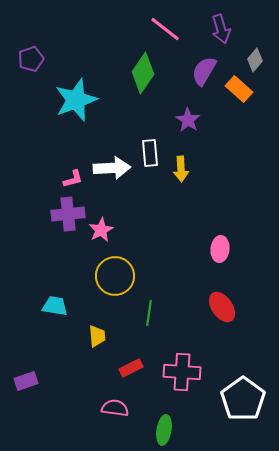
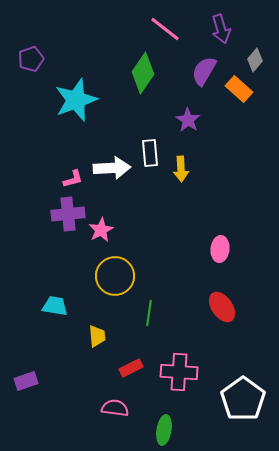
pink cross: moved 3 px left
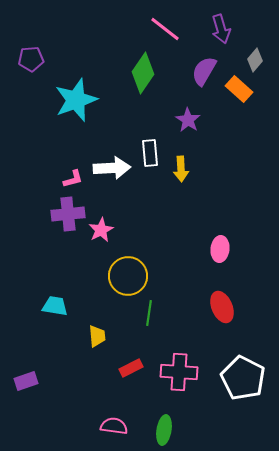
purple pentagon: rotated 15 degrees clockwise
yellow circle: moved 13 px right
red ellipse: rotated 12 degrees clockwise
white pentagon: moved 21 px up; rotated 9 degrees counterclockwise
pink semicircle: moved 1 px left, 18 px down
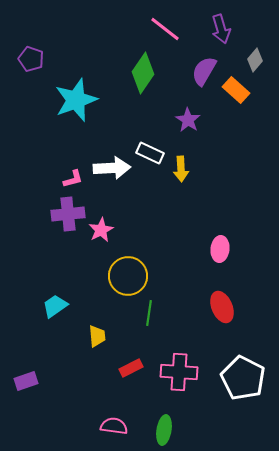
purple pentagon: rotated 25 degrees clockwise
orange rectangle: moved 3 px left, 1 px down
white rectangle: rotated 60 degrees counterclockwise
cyan trapezoid: rotated 44 degrees counterclockwise
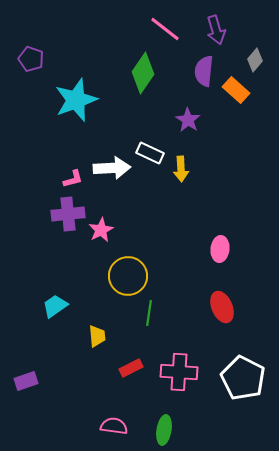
purple arrow: moved 5 px left, 1 px down
purple semicircle: rotated 24 degrees counterclockwise
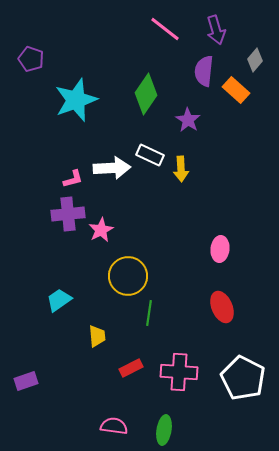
green diamond: moved 3 px right, 21 px down
white rectangle: moved 2 px down
cyan trapezoid: moved 4 px right, 6 px up
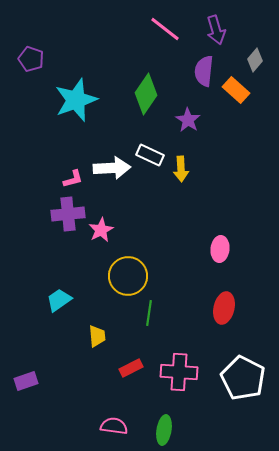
red ellipse: moved 2 px right, 1 px down; rotated 36 degrees clockwise
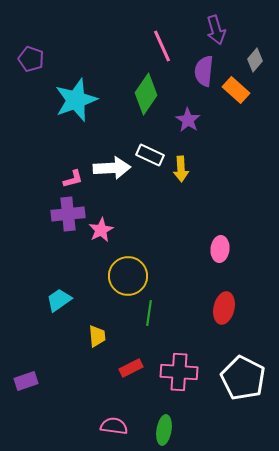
pink line: moved 3 px left, 17 px down; rotated 28 degrees clockwise
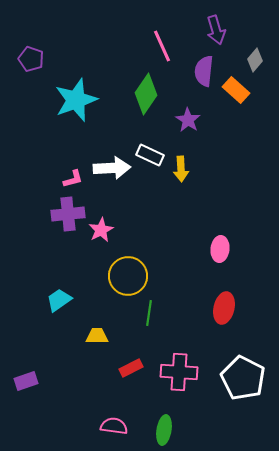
yellow trapezoid: rotated 85 degrees counterclockwise
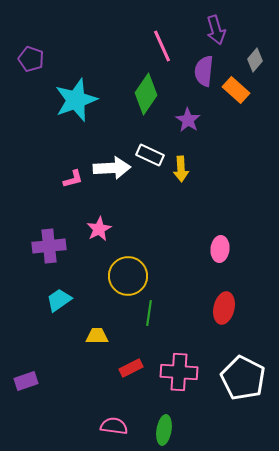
purple cross: moved 19 px left, 32 px down
pink star: moved 2 px left, 1 px up
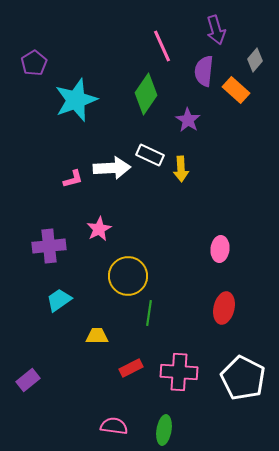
purple pentagon: moved 3 px right, 4 px down; rotated 20 degrees clockwise
purple rectangle: moved 2 px right, 1 px up; rotated 20 degrees counterclockwise
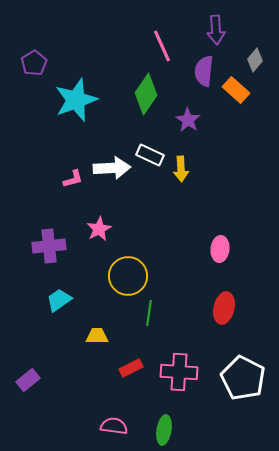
purple arrow: rotated 12 degrees clockwise
